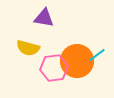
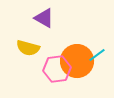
purple triangle: rotated 20 degrees clockwise
pink hexagon: moved 3 px right, 1 px down
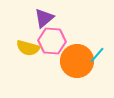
purple triangle: rotated 50 degrees clockwise
cyan line: rotated 12 degrees counterclockwise
pink hexagon: moved 5 px left, 28 px up; rotated 12 degrees clockwise
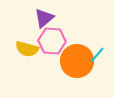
yellow semicircle: moved 1 px left, 1 px down
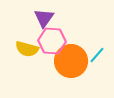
purple triangle: rotated 15 degrees counterclockwise
orange circle: moved 6 px left
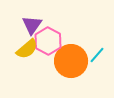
purple triangle: moved 12 px left, 7 px down
pink hexagon: moved 4 px left; rotated 24 degrees clockwise
yellow semicircle: rotated 55 degrees counterclockwise
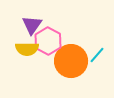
yellow semicircle: rotated 40 degrees clockwise
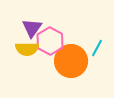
purple triangle: moved 3 px down
pink hexagon: moved 2 px right
cyan line: moved 7 px up; rotated 12 degrees counterclockwise
